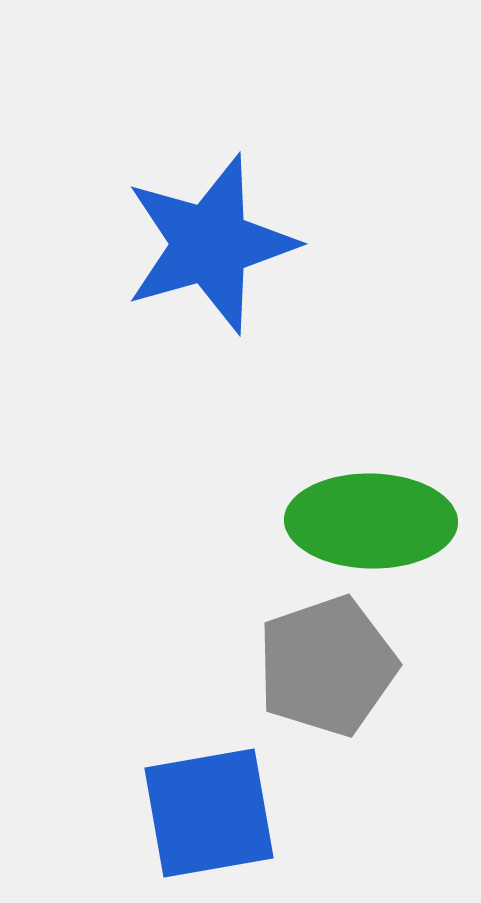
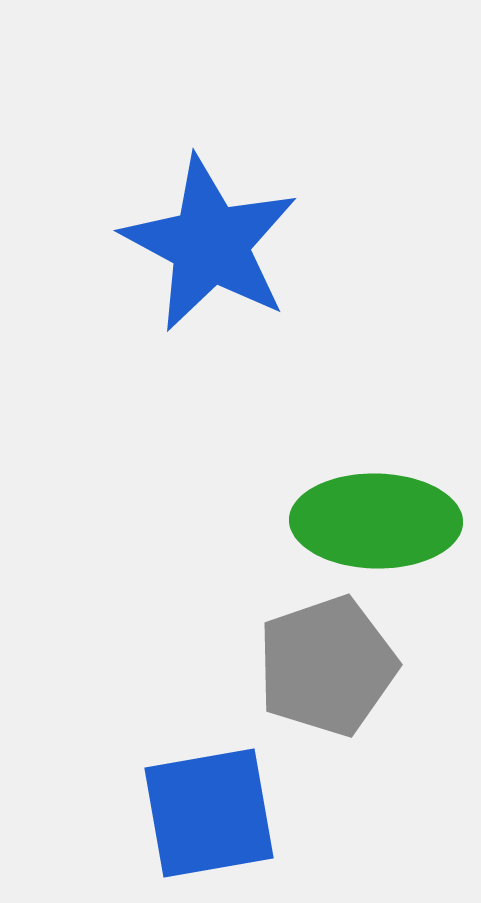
blue star: rotated 28 degrees counterclockwise
green ellipse: moved 5 px right
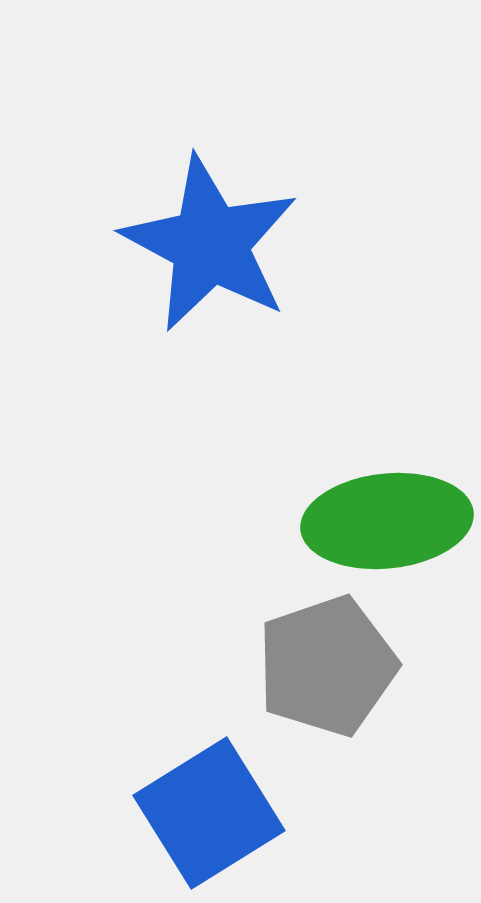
green ellipse: moved 11 px right; rotated 7 degrees counterclockwise
blue square: rotated 22 degrees counterclockwise
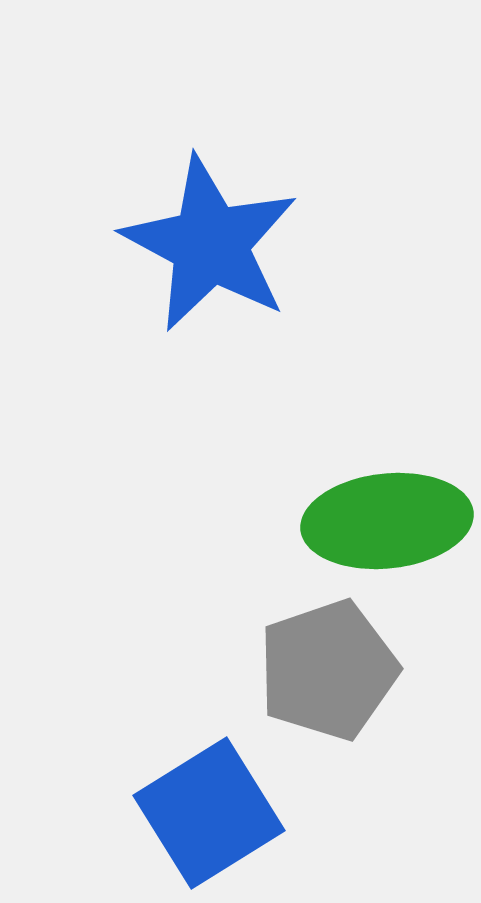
gray pentagon: moved 1 px right, 4 px down
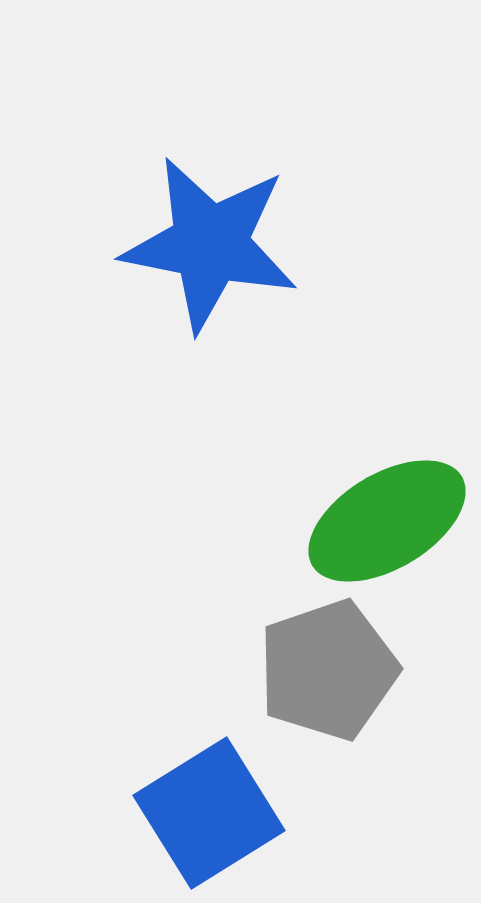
blue star: rotated 17 degrees counterclockwise
green ellipse: rotated 25 degrees counterclockwise
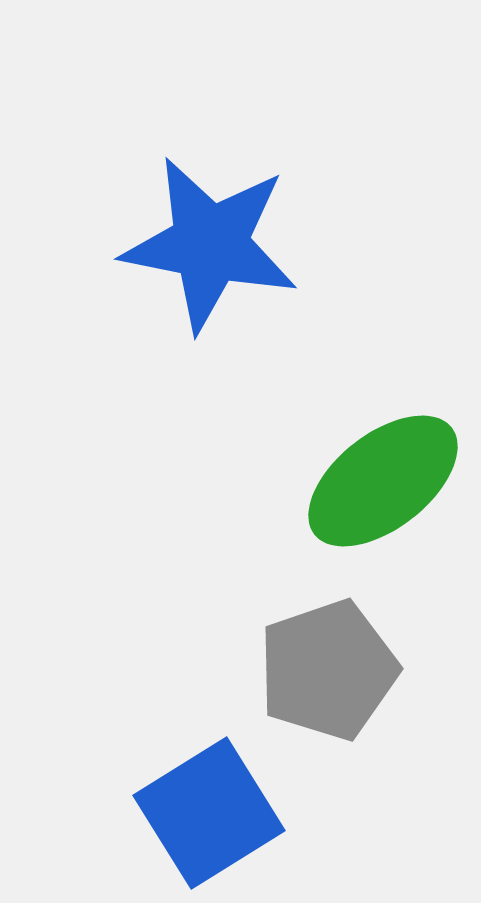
green ellipse: moved 4 px left, 40 px up; rotated 7 degrees counterclockwise
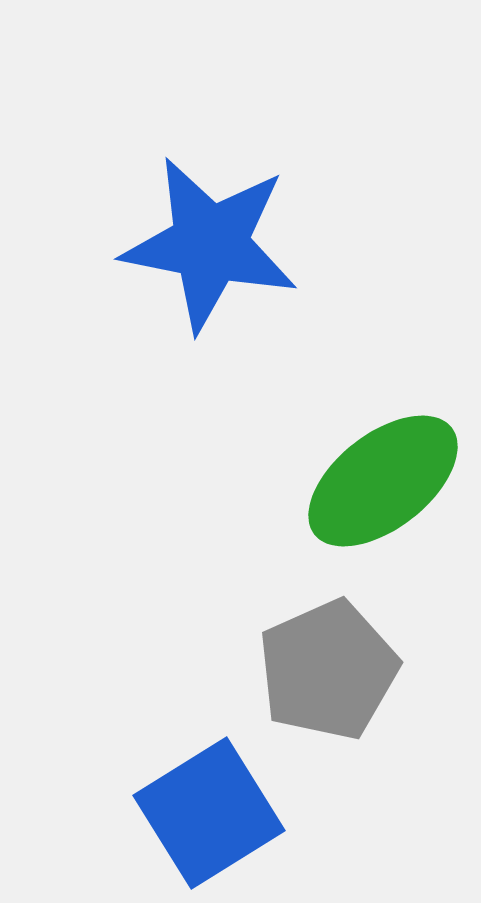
gray pentagon: rotated 5 degrees counterclockwise
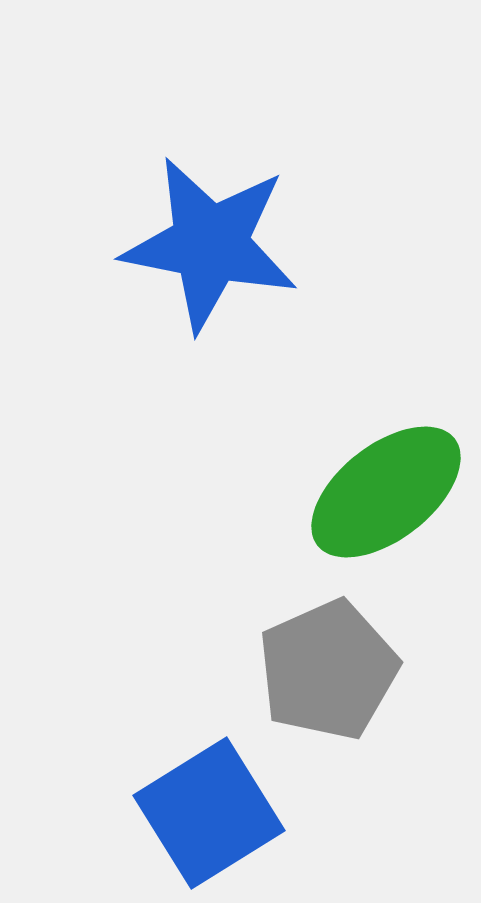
green ellipse: moved 3 px right, 11 px down
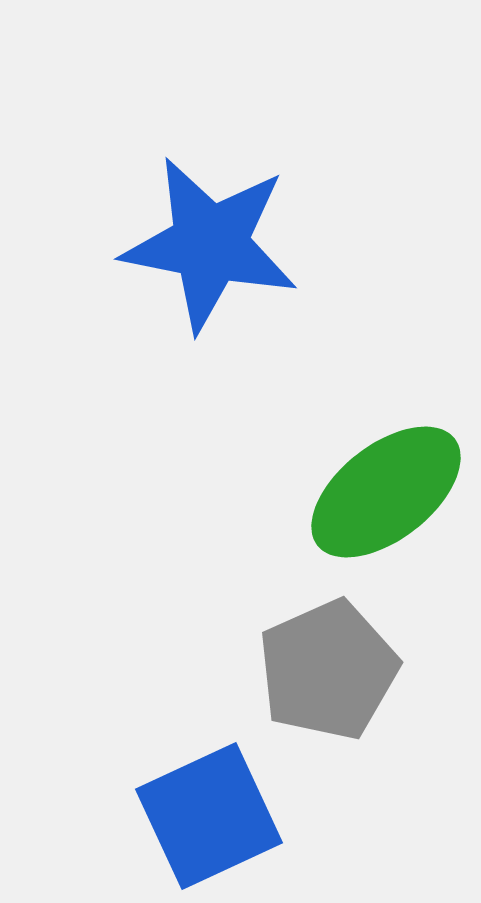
blue square: moved 3 px down; rotated 7 degrees clockwise
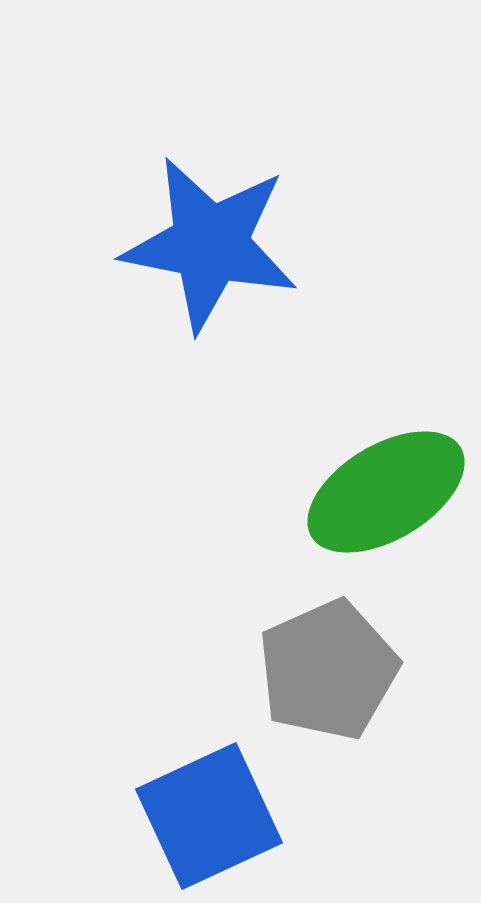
green ellipse: rotated 7 degrees clockwise
